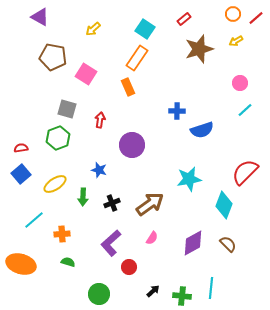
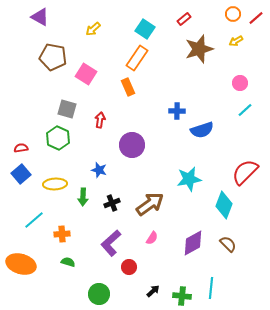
green hexagon at (58, 138): rotated 15 degrees counterclockwise
yellow ellipse at (55, 184): rotated 30 degrees clockwise
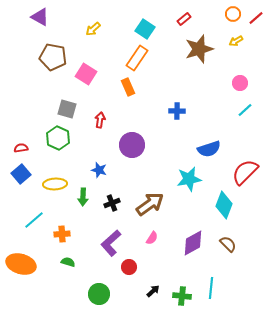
blue semicircle at (202, 130): moved 7 px right, 19 px down
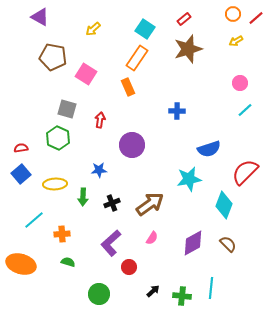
brown star at (199, 49): moved 11 px left
blue star at (99, 170): rotated 21 degrees counterclockwise
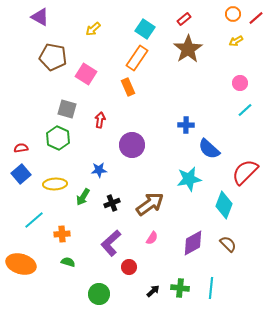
brown star at (188, 49): rotated 16 degrees counterclockwise
blue cross at (177, 111): moved 9 px right, 14 px down
blue semicircle at (209, 149): rotated 60 degrees clockwise
green arrow at (83, 197): rotated 30 degrees clockwise
green cross at (182, 296): moved 2 px left, 8 px up
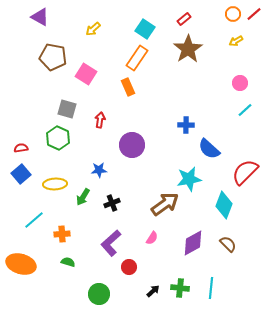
red line at (256, 18): moved 2 px left, 4 px up
brown arrow at (150, 204): moved 15 px right
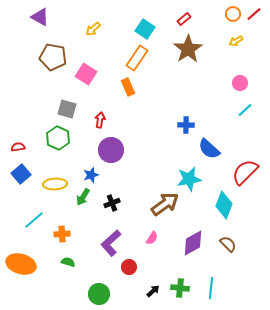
purple circle at (132, 145): moved 21 px left, 5 px down
red semicircle at (21, 148): moved 3 px left, 1 px up
blue star at (99, 170): moved 8 px left, 5 px down; rotated 14 degrees counterclockwise
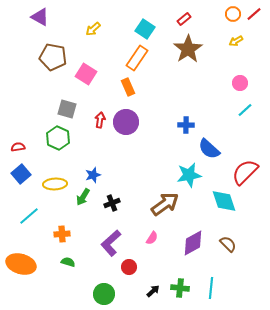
purple circle at (111, 150): moved 15 px right, 28 px up
blue star at (91, 175): moved 2 px right
cyan star at (189, 179): moved 4 px up
cyan diamond at (224, 205): moved 4 px up; rotated 40 degrees counterclockwise
cyan line at (34, 220): moved 5 px left, 4 px up
green circle at (99, 294): moved 5 px right
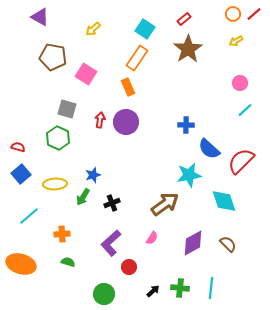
red semicircle at (18, 147): rotated 24 degrees clockwise
red semicircle at (245, 172): moved 4 px left, 11 px up
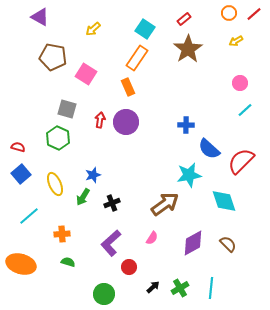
orange circle at (233, 14): moved 4 px left, 1 px up
yellow ellipse at (55, 184): rotated 70 degrees clockwise
green cross at (180, 288): rotated 36 degrees counterclockwise
black arrow at (153, 291): moved 4 px up
